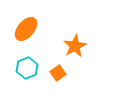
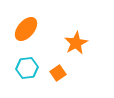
orange star: moved 1 px right, 3 px up
cyan hexagon: rotated 15 degrees clockwise
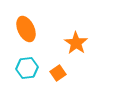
orange ellipse: rotated 65 degrees counterclockwise
orange star: rotated 10 degrees counterclockwise
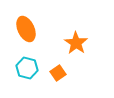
cyan hexagon: rotated 20 degrees clockwise
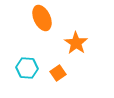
orange ellipse: moved 16 px right, 11 px up
cyan hexagon: rotated 10 degrees counterclockwise
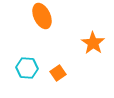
orange ellipse: moved 2 px up
orange star: moved 17 px right
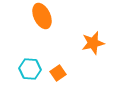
orange star: rotated 25 degrees clockwise
cyan hexagon: moved 3 px right, 1 px down
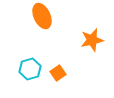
orange star: moved 1 px left, 3 px up
cyan hexagon: rotated 20 degrees counterclockwise
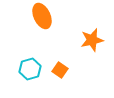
orange square: moved 2 px right, 3 px up; rotated 21 degrees counterclockwise
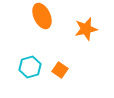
orange star: moved 6 px left, 11 px up
cyan hexagon: moved 2 px up
